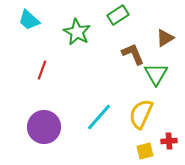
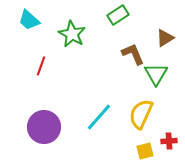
green star: moved 5 px left, 2 px down
red line: moved 1 px left, 4 px up
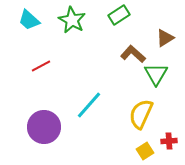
green rectangle: moved 1 px right
green star: moved 14 px up
brown L-shape: rotated 25 degrees counterclockwise
red line: rotated 42 degrees clockwise
cyan line: moved 10 px left, 12 px up
yellow square: rotated 18 degrees counterclockwise
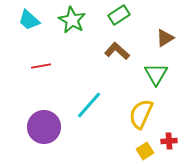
brown L-shape: moved 16 px left, 3 px up
red line: rotated 18 degrees clockwise
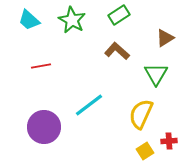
cyan line: rotated 12 degrees clockwise
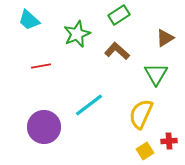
green star: moved 5 px right, 14 px down; rotated 20 degrees clockwise
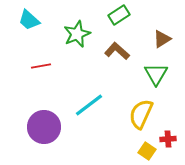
brown triangle: moved 3 px left, 1 px down
red cross: moved 1 px left, 2 px up
yellow square: moved 2 px right; rotated 24 degrees counterclockwise
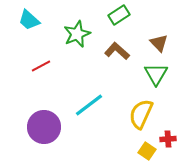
brown triangle: moved 3 px left, 4 px down; rotated 42 degrees counterclockwise
red line: rotated 18 degrees counterclockwise
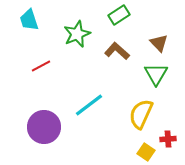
cyan trapezoid: rotated 30 degrees clockwise
yellow square: moved 1 px left, 1 px down
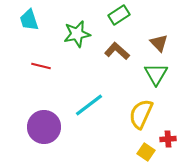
green star: rotated 12 degrees clockwise
red line: rotated 42 degrees clockwise
